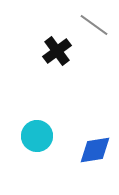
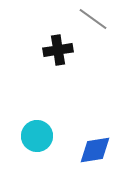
gray line: moved 1 px left, 6 px up
black cross: moved 1 px right, 1 px up; rotated 28 degrees clockwise
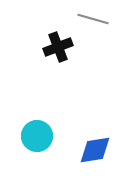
gray line: rotated 20 degrees counterclockwise
black cross: moved 3 px up; rotated 12 degrees counterclockwise
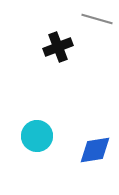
gray line: moved 4 px right
